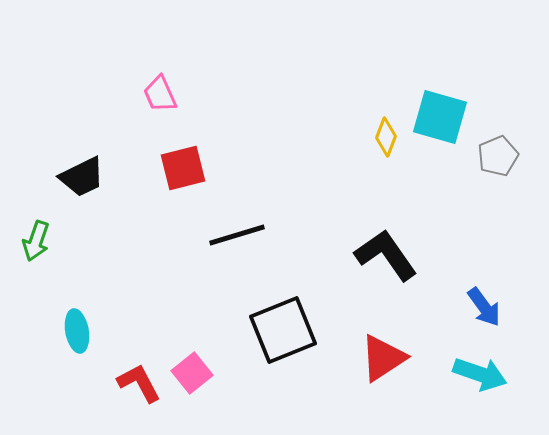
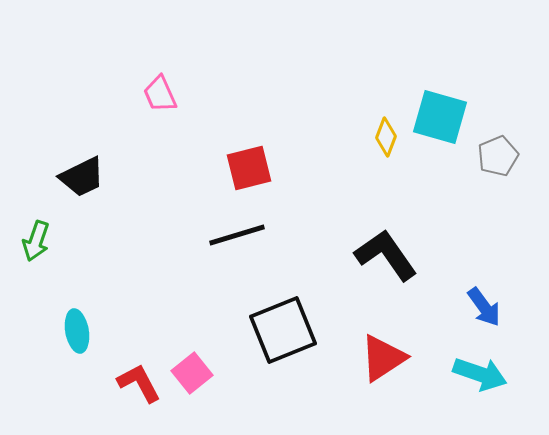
red square: moved 66 px right
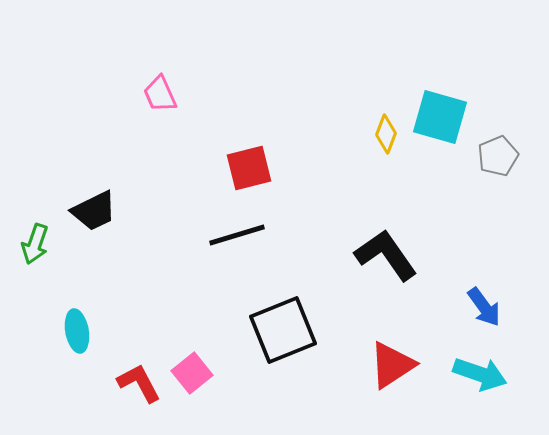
yellow diamond: moved 3 px up
black trapezoid: moved 12 px right, 34 px down
green arrow: moved 1 px left, 3 px down
red triangle: moved 9 px right, 7 px down
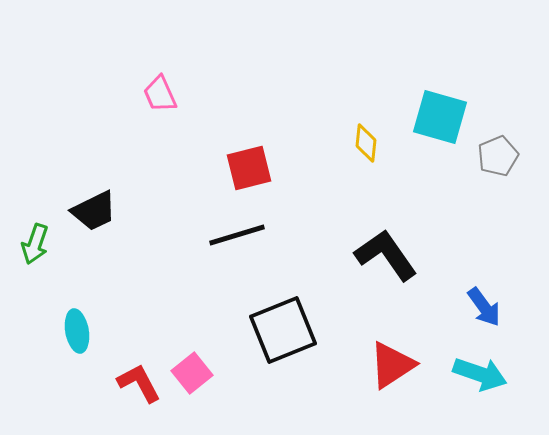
yellow diamond: moved 20 px left, 9 px down; rotated 15 degrees counterclockwise
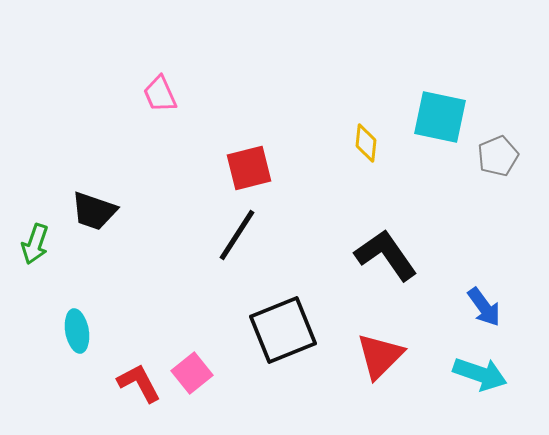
cyan square: rotated 4 degrees counterclockwise
black trapezoid: rotated 45 degrees clockwise
black line: rotated 40 degrees counterclockwise
red triangle: moved 12 px left, 9 px up; rotated 12 degrees counterclockwise
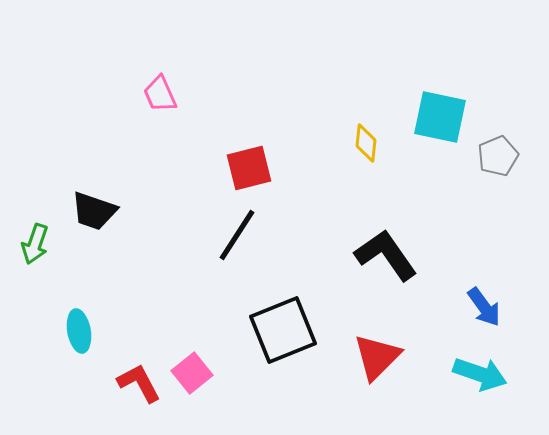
cyan ellipse: moved 2 px right
red triangle: moved 3 px left, 1 px down
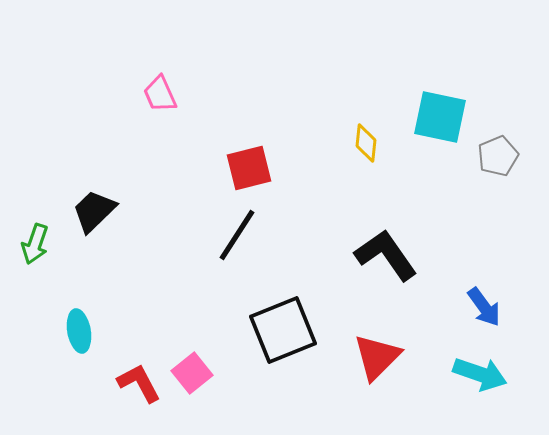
black trapezoid: rotated 117 degrees clockwise
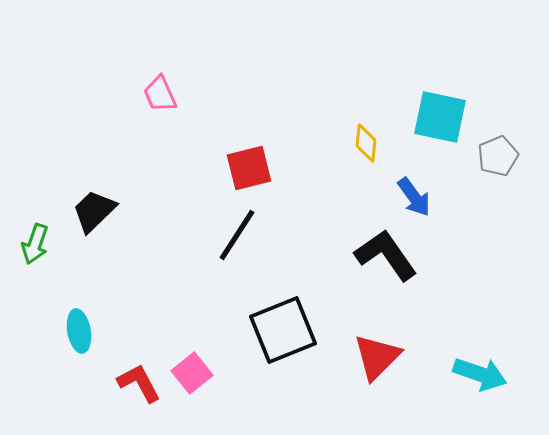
blue arrow: moved 70 px left, 110 px up
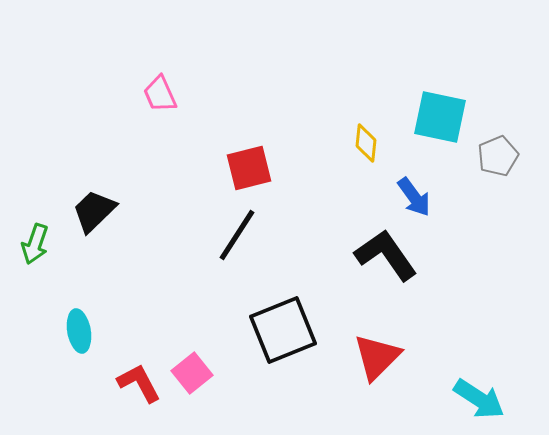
cyan arrow: moved 1 px left, 25 px down; rotated 14 degrees clockwise
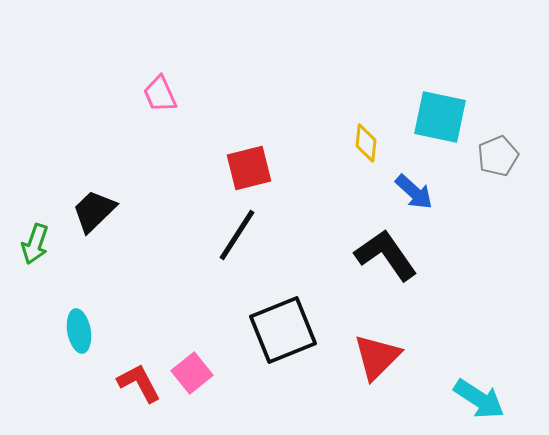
blue arrow: moved 5 px up; rotated 12 degrees counterclockwise
